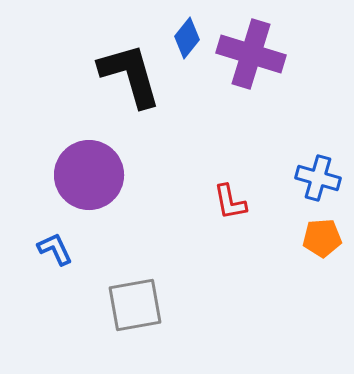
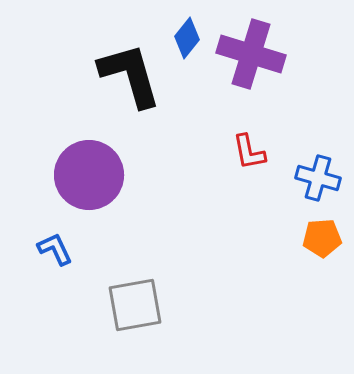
red L-shape: moved 19 px right, 50 px up
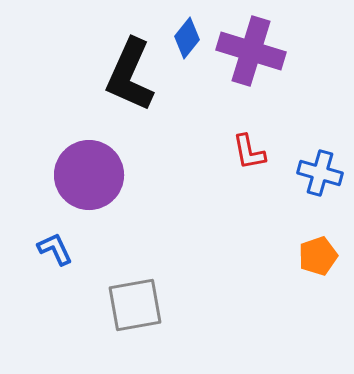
purple cross: moved 3 px up
black L-shape: rotated 140 degrees counterclockwise
blue cross: moved 2 px right, 5 px up
orange pentagon: moved 4 px left, 18 px down; rotated 15 degrees counterclockwise
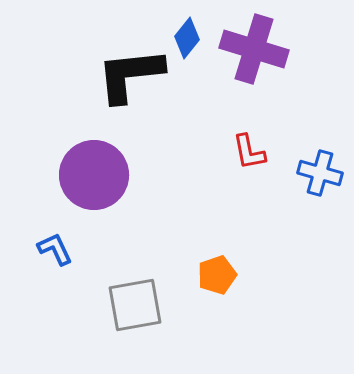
purple cross: moved 3 px right, 2 px up
black L-shape: rotated 60 degrees clockwise
purple circle: moved 5 px right
orange pentagon: moved 101 px left, 19 px down
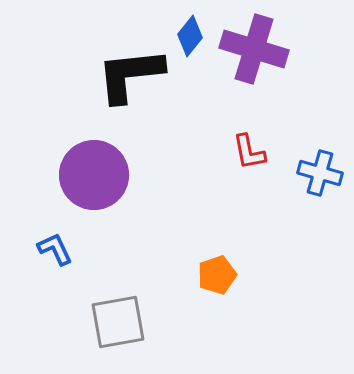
blue diamond: moved 3 px right, 2 px up
gray square: moved 17 px left, 17 px down
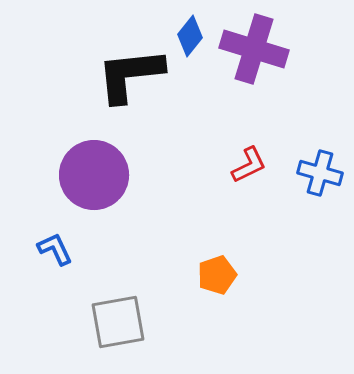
red L-shape: moved 13 px down; rotated 105 degrees counterclockwise
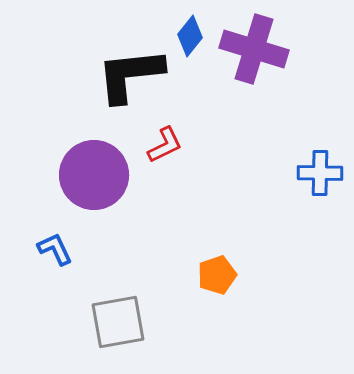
red L-shape: moved 84 px left, 20 px up
blue cross: rotated 15 degrees counterclockwise
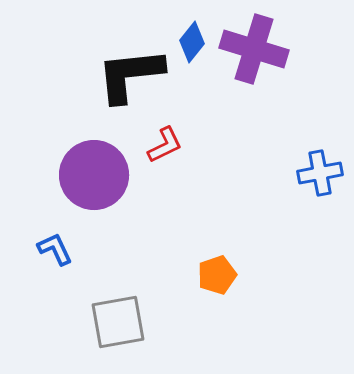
blue diamond: moved 2 px right, 6 px down
blue cross: rotated 12 degrees counterclockwise
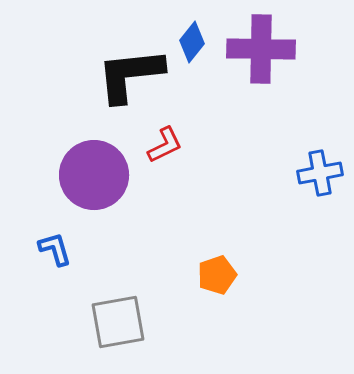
purple cross: moved 7 px right; rotated 16 degrees counterclockwise
blue L-shape: rotated 9 degrees clockwise
